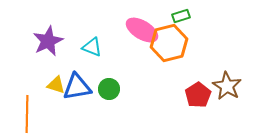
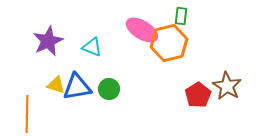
green rectangle: rotated 66 degrees counterclockwise
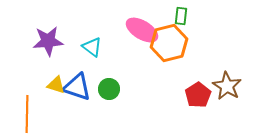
purple star: rotated 20 degrees clockwise
cyan triangle: rotated 15 degrees clockwise
blue triangle: rotated 28 degrees clockwise
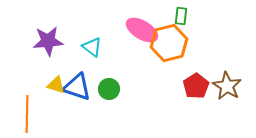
red pentagon: moved 2 px left, 9 px up
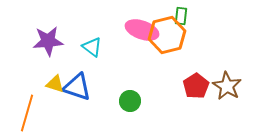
pink ellipse: rotated 12 degrees counterclockwise
orange hexagon: moved 2 px left, 8 px up
yellow triangle: moved 1 px left, 1 px up
green circle: moved 21 px right, 12 px down
orange line: moved 1 px up; rotated 15 degrees clockwise
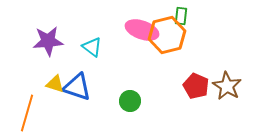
red pentagon: rotated 15 degrees counterclockwise
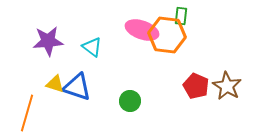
orange hexagon: rotated 21 degrees clockwise
